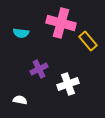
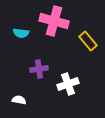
pink cross: moved 7 px left, 2 px up
purple cross: rotated 18 degrees clockwise
white semicircle: moved 1 px left
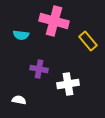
cyan semicircle: moved 2 px down
purple cross: rotated 18 degrees clockwise
white cross: rotated 10 degrees clockwise
